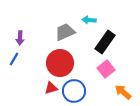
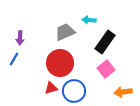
orange arrow: rotated 48 degrees counterclockwise
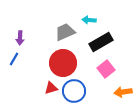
black rectangle: moved 4 px left; rotated 25 degrees clockwise
red circle: moved 3 px right
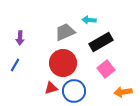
blue line: moved 1 px right, 6 px down
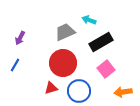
cyan arrow: rotated 16 degrees clockwise
purple arrow: rotated 24 degrees clockwise
blue circle: moved 5 px right
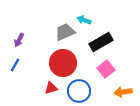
cyan arrow: moved 5 px left
purple arrow: moved 1 px left, 2 px down
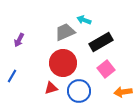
blue line: moved 3 px left, 11 px down
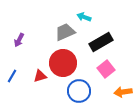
cyan arrow: moved 3 px up
red triangle: moved 11 px left, 12 px up
